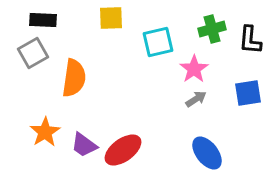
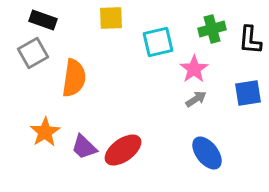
black rectangle: rotated 16 degrees clockwise
purple trapezoid: moved 2 px down; rotated 8 degrees clockwise
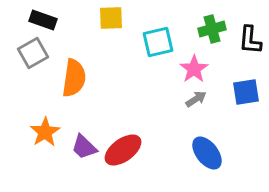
blue square: moved 2 px left, 1 px up
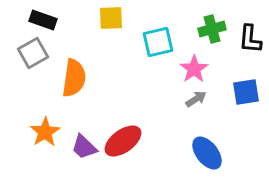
black L-shape: moved 1 px up
red ellipse: moved 9 px up
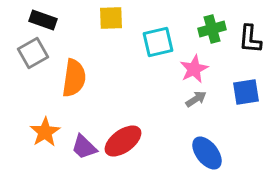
pink star: rotated 8 degrees clockwise
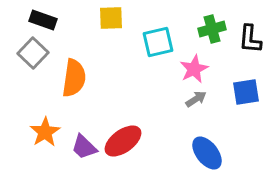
gray square: rotated 16 degrees counterclockwise
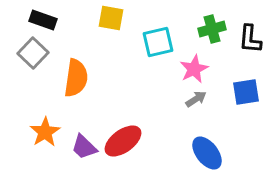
yellow square: rotated 12 degrees clockwise
orange semicircle: moved 2 px right
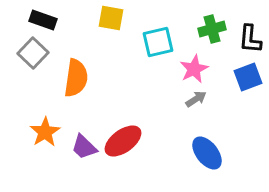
blue square: moved 2 px right, 15 px up; rotated 12 degrees counterclockwise
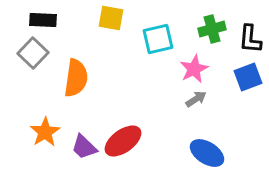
black rectangle: rotated 16 degrees counterclockwise
cyan square: moved 3 px up
blue ellipse: rotated 20 degrees counterclockwise
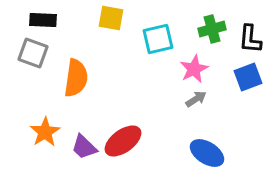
gray square: rotated 24 degrees counterclockwise
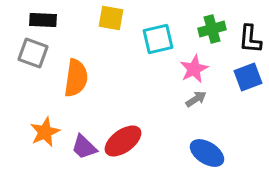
orange star: rotated 8 degrees clockwise
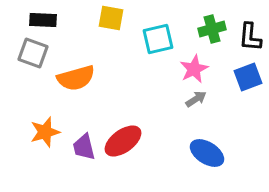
black L-shape: moved 2 px up
orange semicircle: rotated 66 degrees clockwise
orange star: rotated 8 degrees clockwise
purple trapezoid: rotated 32 degrees clockwise
